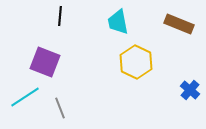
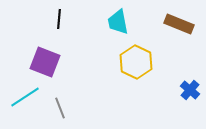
black line: moved 1 px left, 3 px down
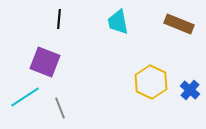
yellow hexagon: moved 15 px right, 20 px down
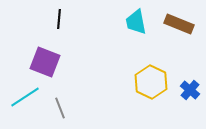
cyan trapezoid: moved 18 px right
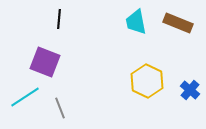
brown rectangle: moved 1 px left, 1 px up
yellow hexagon: moved 4 px left, 1 px up
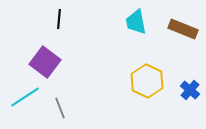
brown rectangle: moved 5 px right, 6 px down
purple square: rotated 16 degrees clockwise
